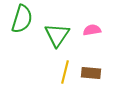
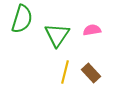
brown rectangle: rotated 42 degrees clockwise
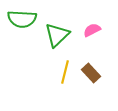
green semicircle: rotated 76 degrees clockwise
pink semicircle: rotated 18 degrees counterclockwise
green triangle: rotated 12 degrees clockwise
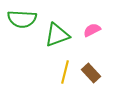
green triangle: rotated 24 degrees clockwise
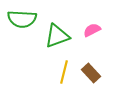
green triangle: moved 1 px down
yellow line: moved 1 px left
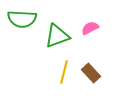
pink semicircle: moved 2 px left, 2 px up
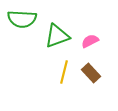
pink semicircle: moved 13 px down
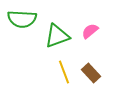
pink semicircle: moved 10 px up; rotated 12 degrees counterclockwise
yellow line: rotated 35 degrees counterclockwise
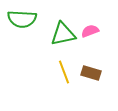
pink semicircle: rotated 18 degrees clockwise
green triangle: moved 6 px right, 2 px up; rotated 8 degrees clockwise
brown rectangle: rotated 30 degrees counterclockwise
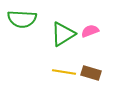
green triangle: rotated 20 degrees counterclockwise
yellow line: rotated 60 degrees counterclockwise
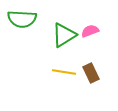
green triangle: moved 1 px right, 1 px down
brown rectangle: rotated 48 degrees clockwise
